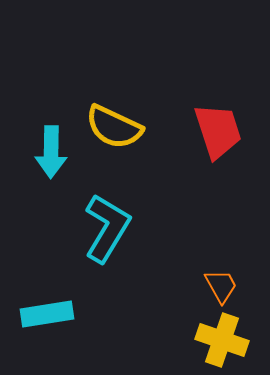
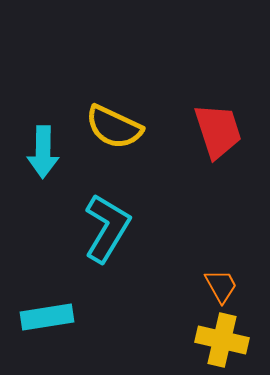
cyan arrow: moved 8 px left
cyan rectangle: moved 3 px down
yellow cross: rotated 6 degrees counterclockwise
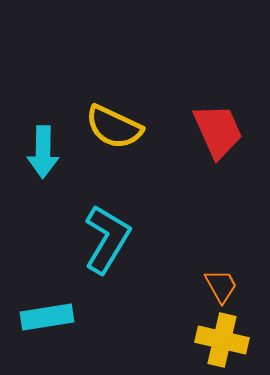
red trapezoid: rotated 6 degrees counterclockwise
cyan L-shape: moved 11 px down
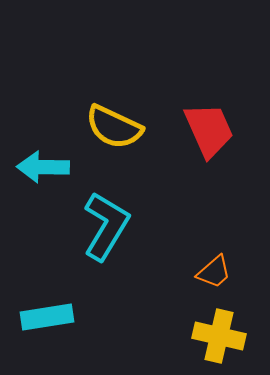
red trapezoid: moved 9 px left, 1 px up
cyan arrow: moved 15 px down; rotated 90 degrees clockwise
cyan L-shape: moved 1 px left, 13 px up
orange trapezoid: moved 7 px left, 14 px up; rotated 78 degrees clockwise
yellow cross: moved 3 px left, 4 px up
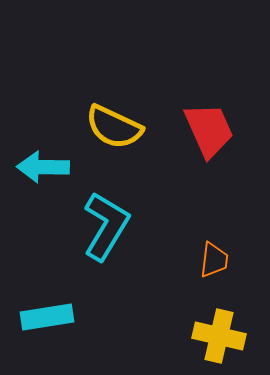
orange trapezoid: moved 12 px up; rotated 42 degrees counterclockwise
